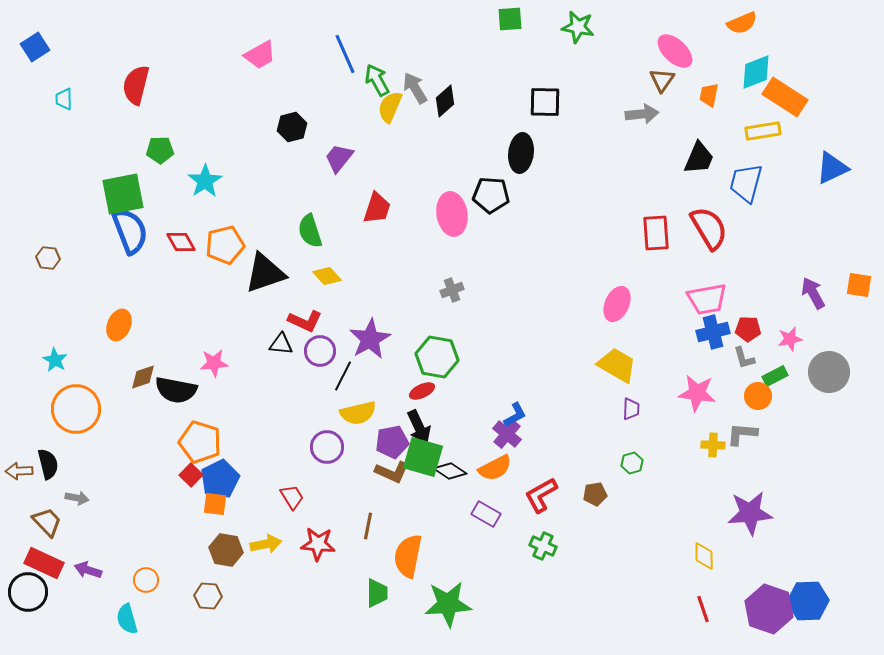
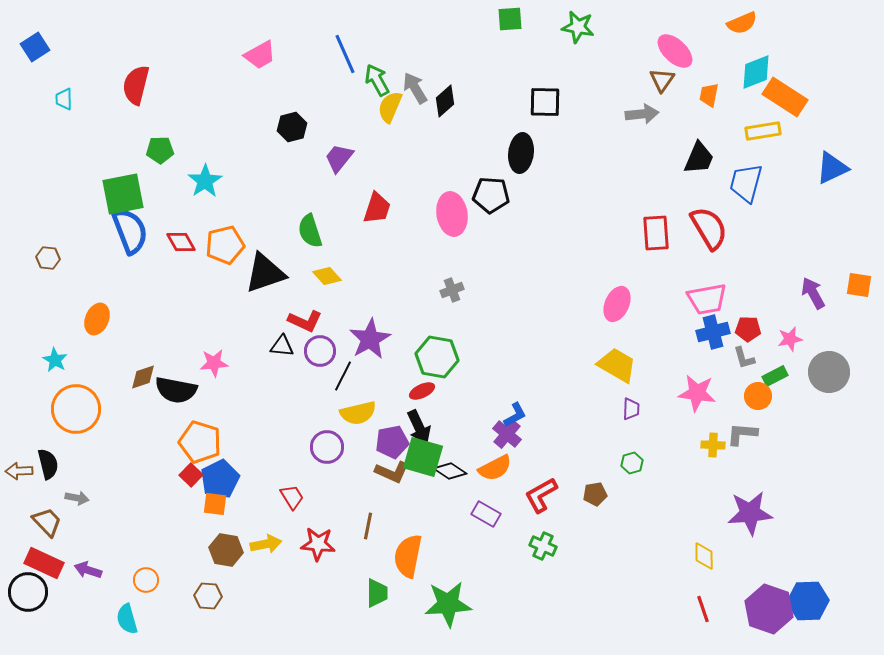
orange ellipse at (119, 325): moved 22 px left, 6 px up
black triangle at (281, 344): moved 1 px right, 2 px down
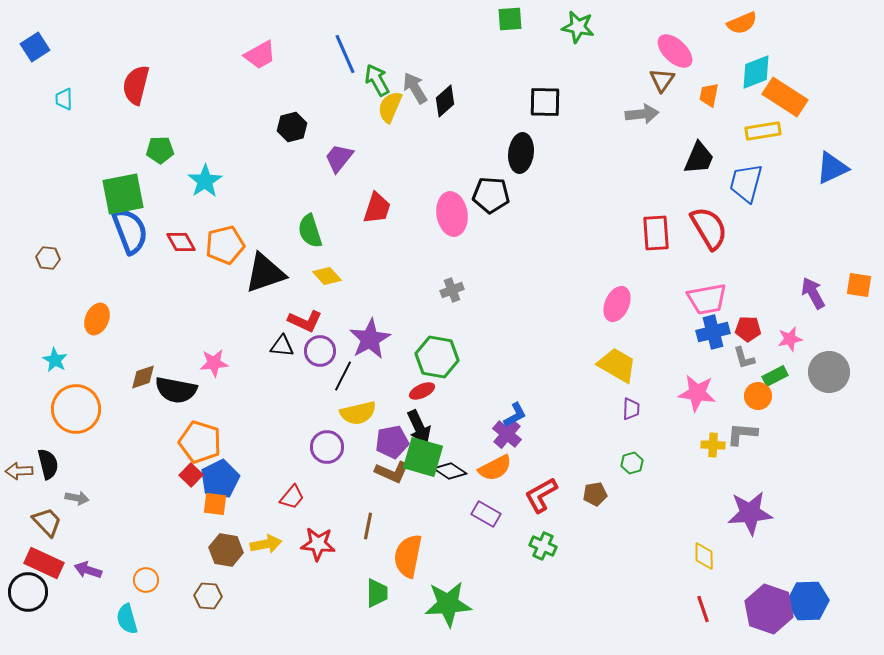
red trapezoid at (292, 497): rotated 72 degrees clockwise
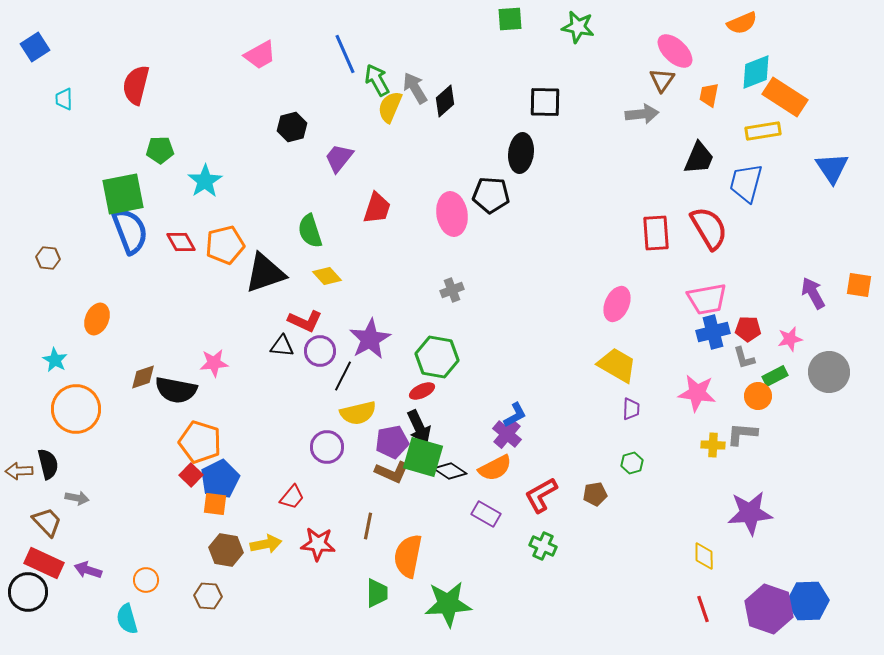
blue triangle at (832, 168): rotated 39 degrees counterclockwise
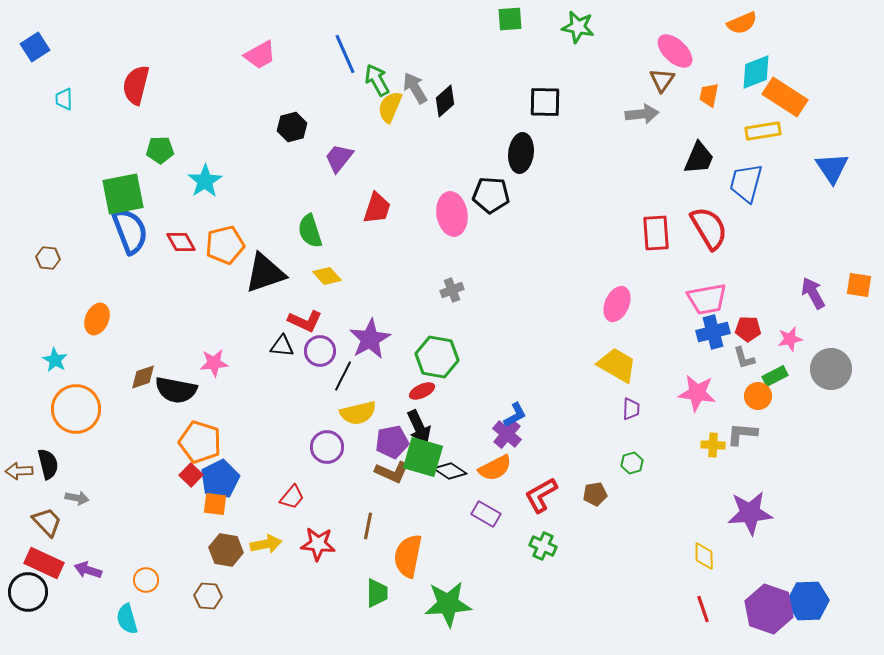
gray circle at (829, 372): moved 2 px right, 3 px up
